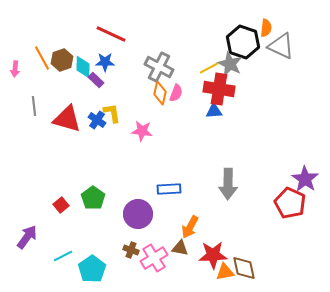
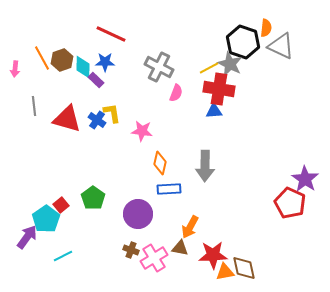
orange diamond: moved 70 px down
gray arrow: moved 23 px left, 18 px up
cyan pentagon: moved 46 px left, 50 px up
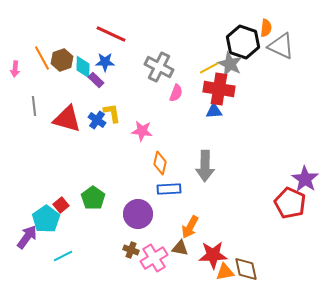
brown diamond: moved 2 px right, 1 px down
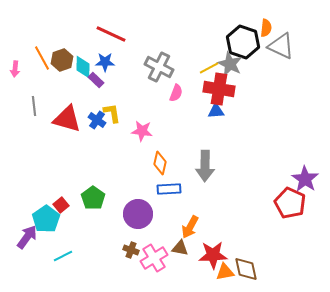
blue triangle: moved 2 px right
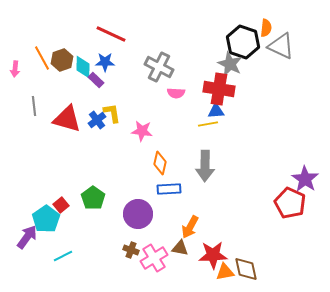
yellow line: moved 1 px left, 56 px down; rotated 18 degrees clockwise
pink semicircle: rotated 72 degrees clockwise
blue cross: rotated 18 degrees clockwise
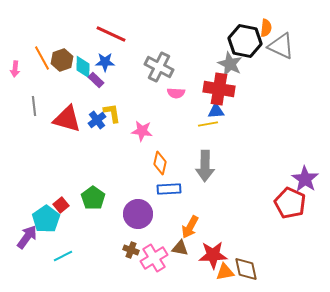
black hexagon: moved 2 px right, 1 px up; rotated 8 degrees counterclockwise
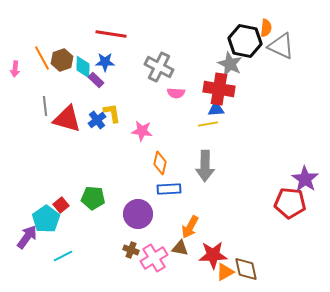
red line: rotated 16 degrees counterclockwise
gray line: moved 11 px right
blue triangle: moved 2 px up
green pentagon: rotated 30 degrees counterclockwise
red pentagon: rotated 20 degrees counterclockwise
orange triangle: rotated 18 degrees counterclockwise
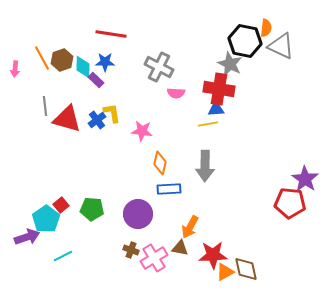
green pentagon: moved 1 px left, 11 px down
purple arrow: rotated 35 degrees clockwise
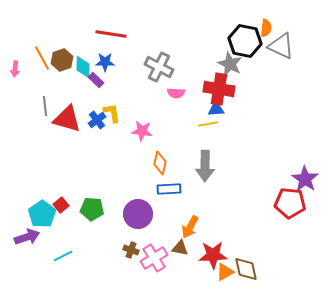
cyan pentagon: moved 4 px left, 5 px up
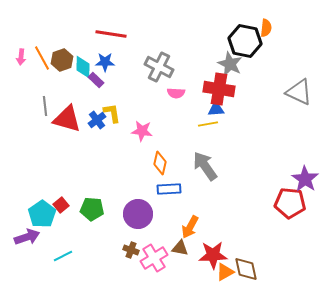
gray triangle: moved 18 px right, 46 px down
pink arrow: moved 6 px right, 12 px up
gray arrow: rotated 144 degrees clockwise
